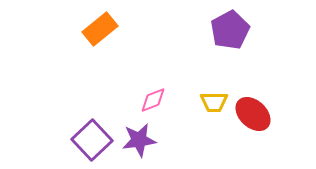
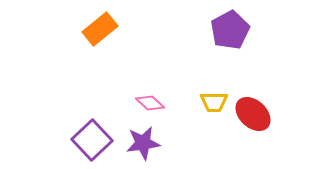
pink diamond: moved 3 px left, 3 px down; rotated 64 degrees clockwise
purple star: moved 4 px right, 3 px down
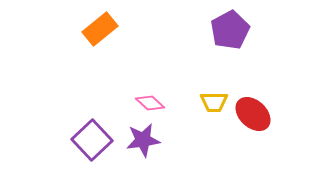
purple star: moved 3 px up
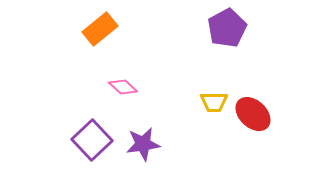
purple pentagon: moved 3 px left, 2 px up
pink diamond: moved 27 px left, 16 px up
purple star: moved 4 px down
